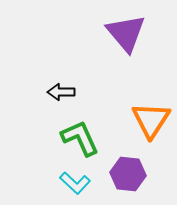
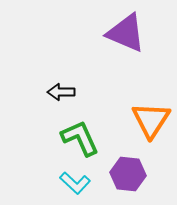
purple triangle: rotated 27 degrees counterclockwise
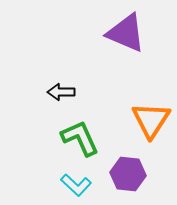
cyan L-shape: moved 1 px right, 2 px down
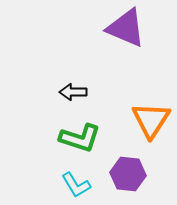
purple triangle: moved 5 px up
black arrow: moved 12 px right
green L-shape: rotated 132 degrees clockwise
cyan L-shape: rotated 16 degrees clockwise
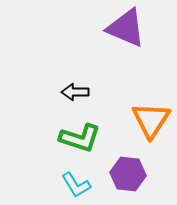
black arrow: moved 2 px right
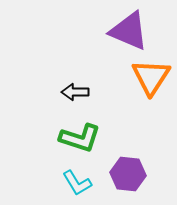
purple triangle: moved 3 px right, 3 px down
orange triangle: moved 43 px up
cyan L-shape: moved 1 px right, 2 px up
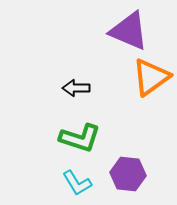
orange triangle: rotated 21 degrees clockwise
black arrow: moved 1 px right, 4 px up
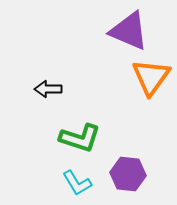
orange triangle: rotated 18 degrees counterclockwise
black arrow: moved 28 px left, 1 px down
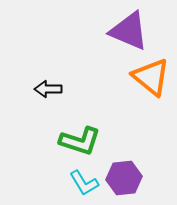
orange triangle: rotated 27 degrees counterclockwise
green L-shape: moved 3 px down
purple hexagon: moved 4 px left, 4 px down; rotated 12 degrees counterclockwise
cyan L-shape: moved 7 px right
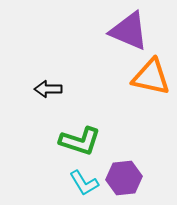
orange triangle: rotated 27 degrees counterclockwise
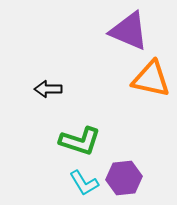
orange triangle: moved 2 px down
